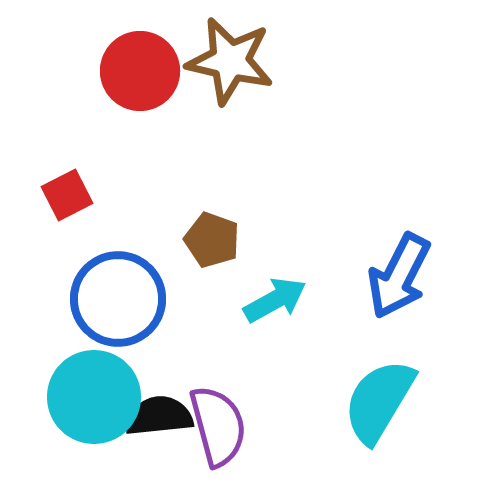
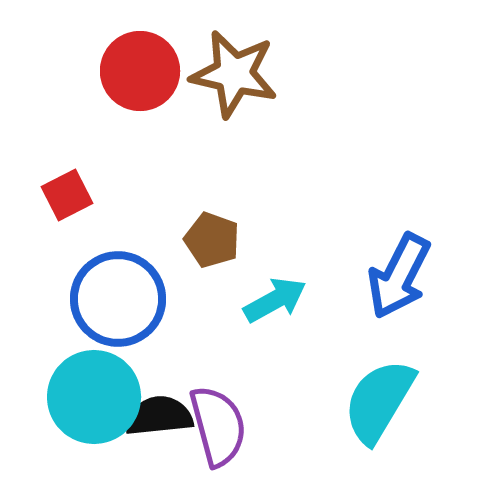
brown star: moved 4 px right, 13 px down
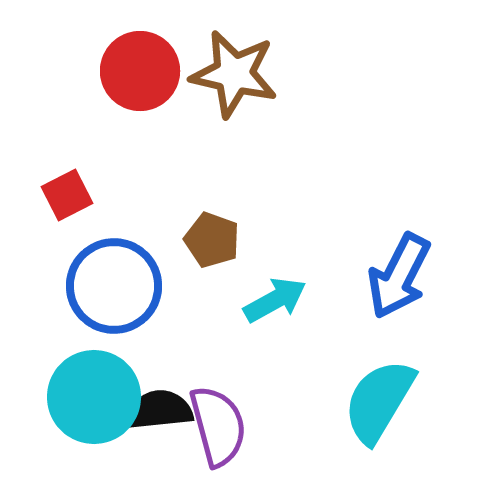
blue circle: moved 4 px left, 13 px up
black semicircle: moved 6 px up
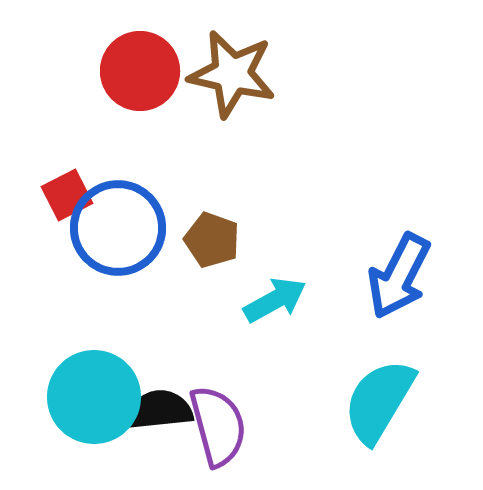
brown star: moved 2 px left
blue circle: moved 4 px right, 58 px up
